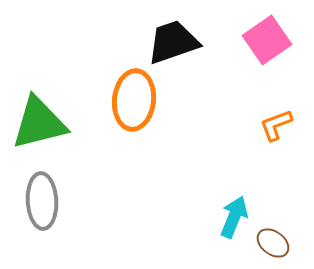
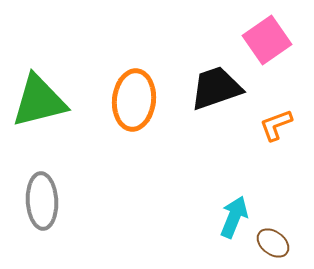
black trapezoid: moved 43 px right, 46 px down
green triangle: moved 22 px up
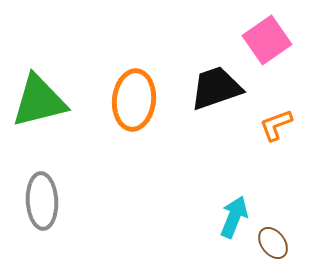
brown ellipse: rotated 16 degrees clockwise
